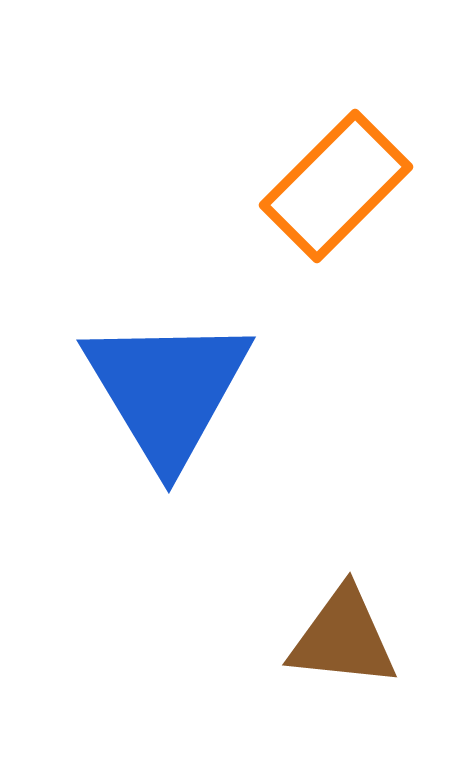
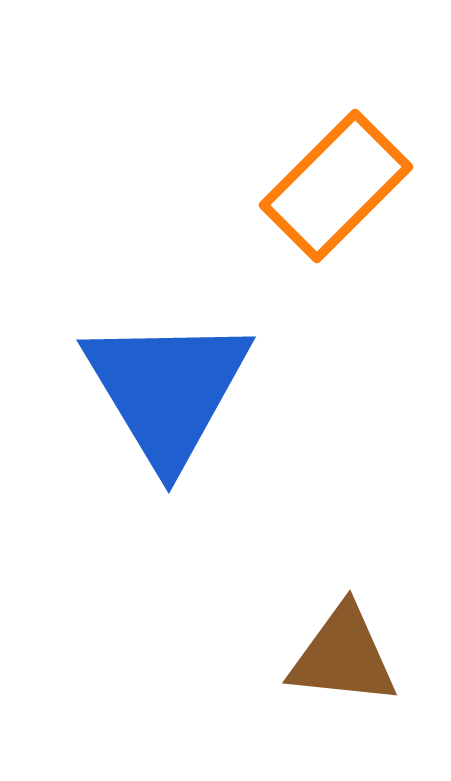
brown triangle: moved 18 px down
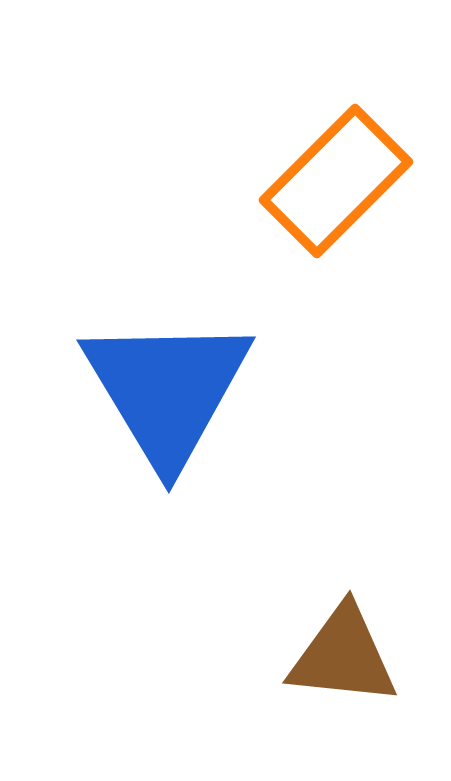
orange rectangle: moved 5 px up
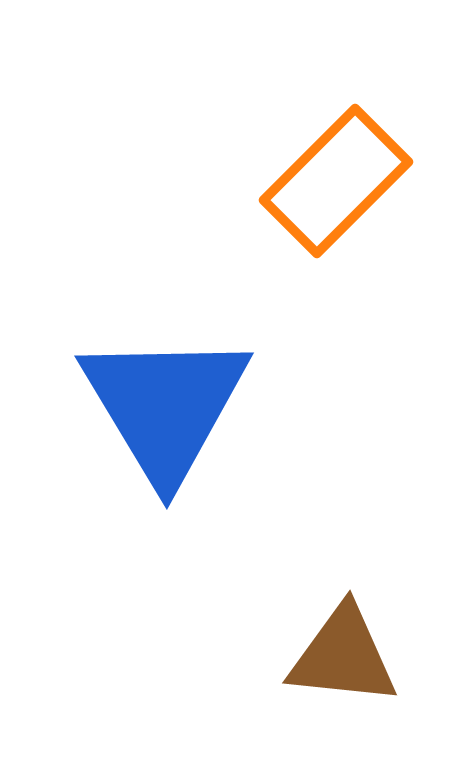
blue triangle: moved 2 px left, 16 px down
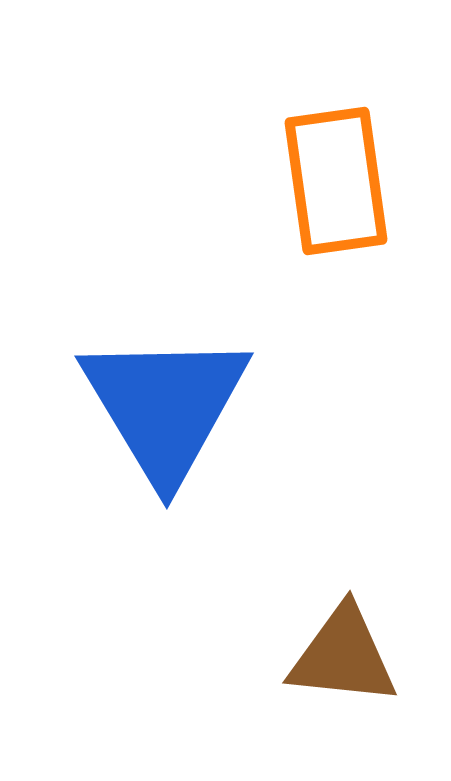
orange rectangle: rotated 53 degrees counterclockwise
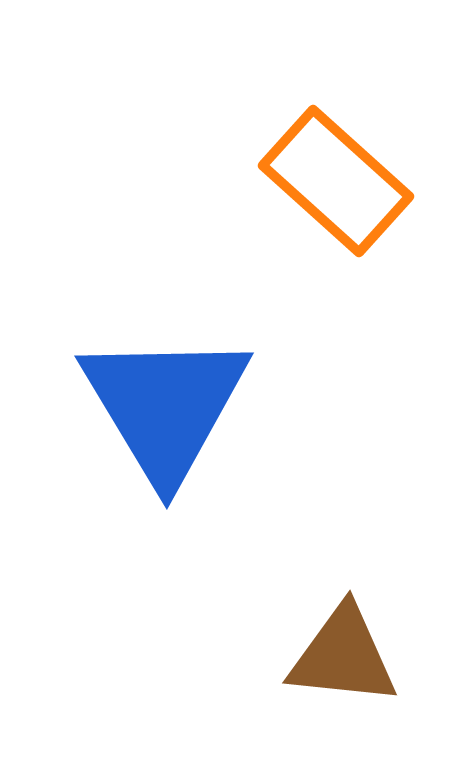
orange rectangle: rotated 40 degrees counterclockwise
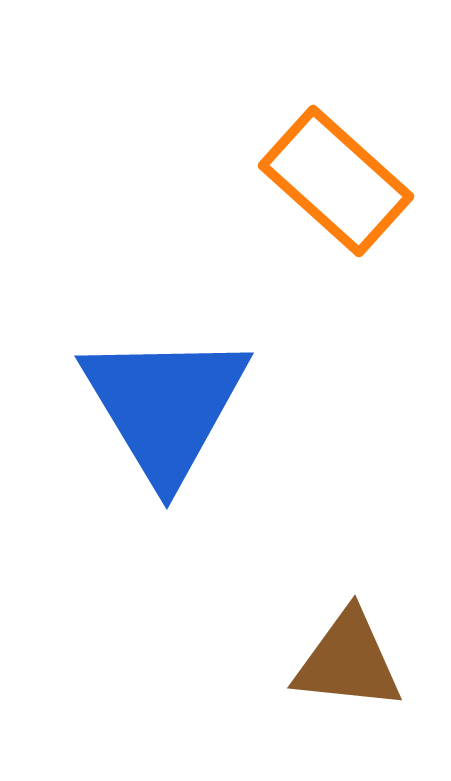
brown triangle: moved 5 px right, 5 px down
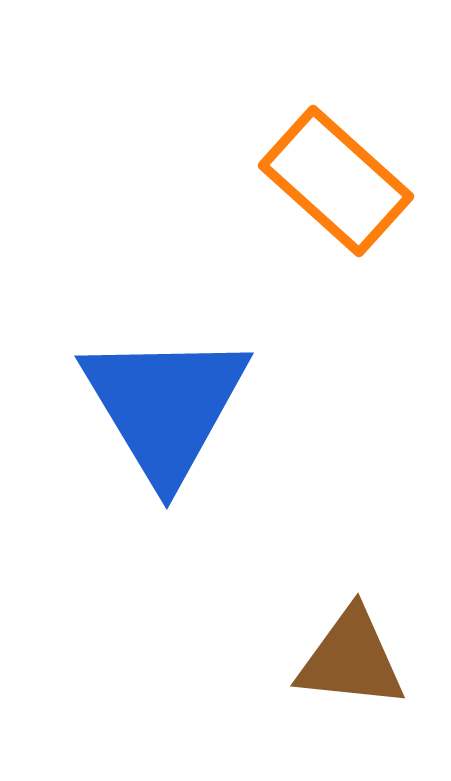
brown triangle: moved 3 px right, 2 px up
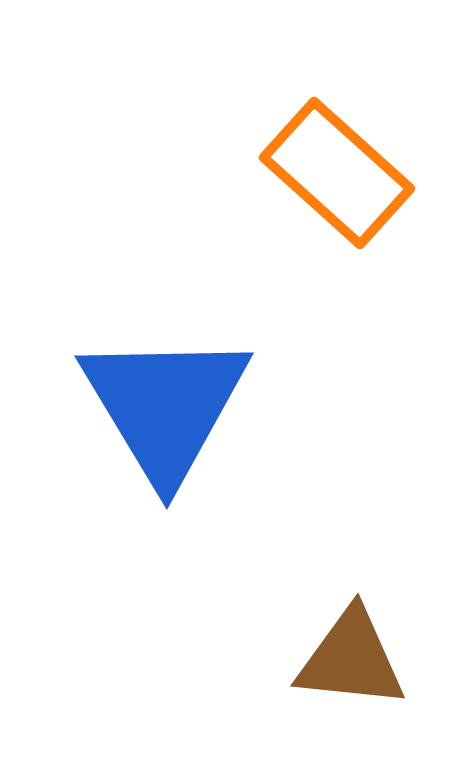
orange rectangle: moved 1 px right, 8 px up
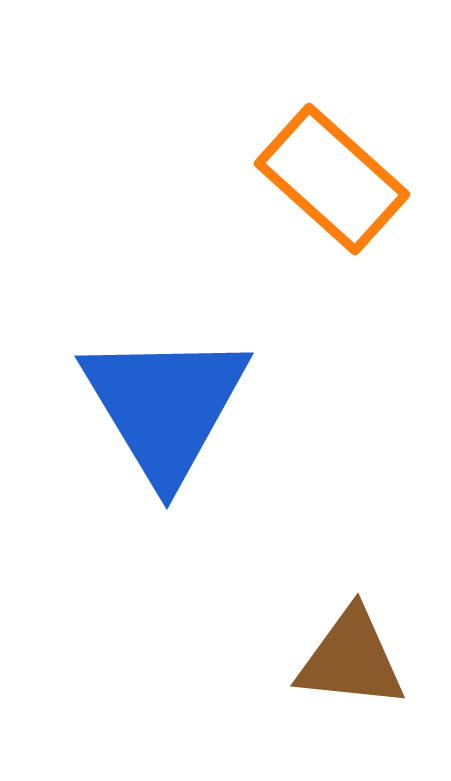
orange rectangle: moved 5 px left, 6 px down
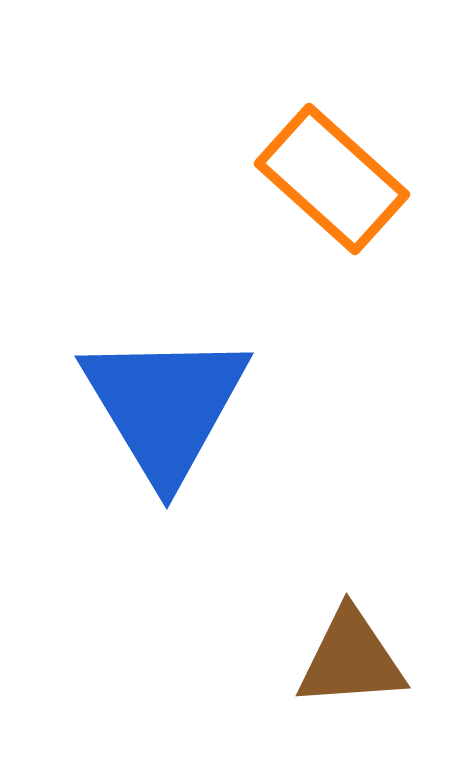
brown triangle: rotated 10 degrees counterclockwise
